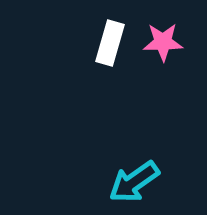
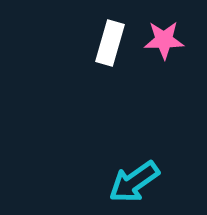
pink star: moved 1 px right, 2 px up
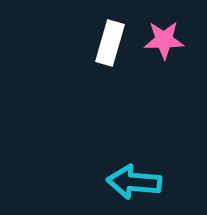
cyan arrow: rotated 40 degrees clockwise
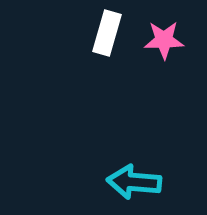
white rectangle: moved 3 px left, 10 px up
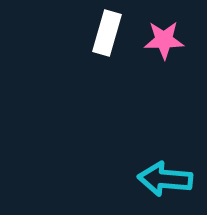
cyan arrow: moved 31 px right, 3 px up
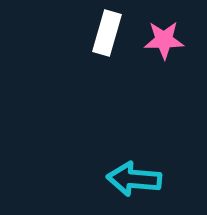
cyan arrow: moved 31 px left
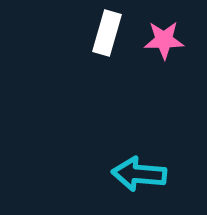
cyan arrow: moved 5 px right, 5 px up
